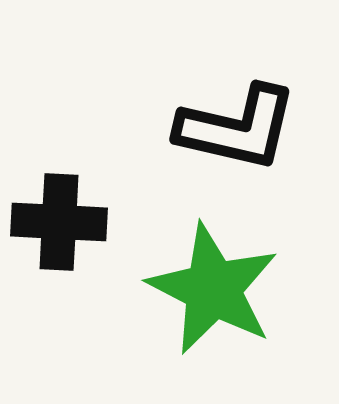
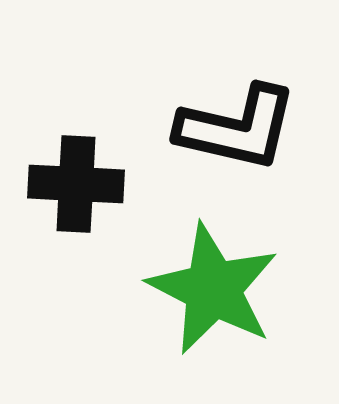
black cross: moved 17 px right, 38 px up
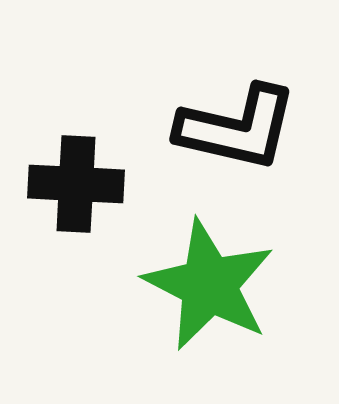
green star: moved 4 px left, 4 px up
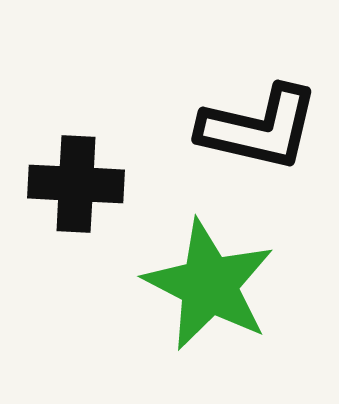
black L-shape: moved 22 px right
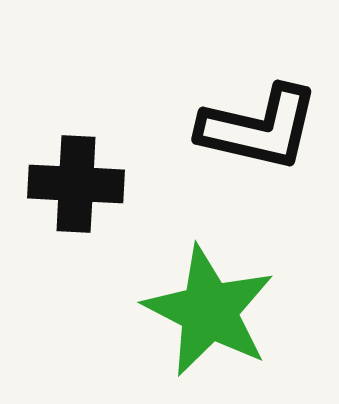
green star: moved 26 px down
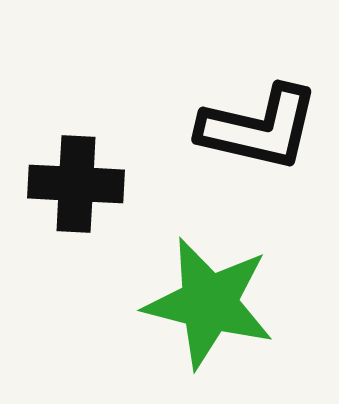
green star: moved 8 px up; rotated 13 degrees counterclockwise
